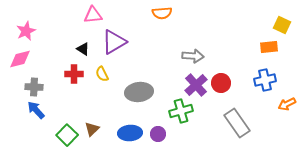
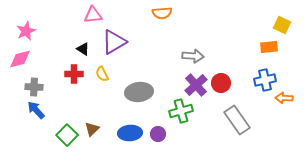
orange arrow: moved 3 px left, 6 px up; rotated 30 degrees clockwise
gray rectangle: moved 3 px up
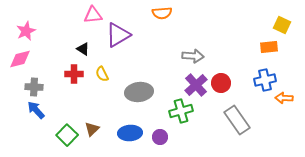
purple triangle: moved 4 px right, 7 px up
purple circle: moved 2 px right, 3 px down
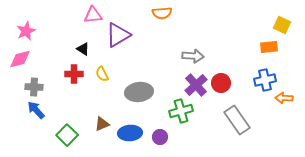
brown triangle: moved 10 px right, 5 px up; rotated 21 degrees clockwise
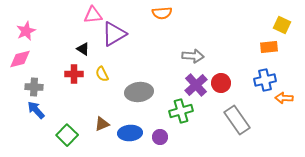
purple triangle: moved 4 px left, 1 px up
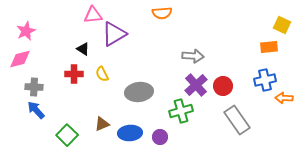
red circle: moved 2 px right, 3 px down
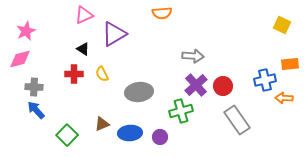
pink triangle: moved 9 px left; rotated 18 degrees counterclockwise
orange rectangle: moved 21 px right, 17 px down
